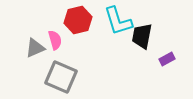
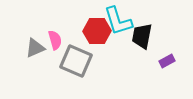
red hexagon: moved 19 px right, 11 px down; rotated 12 degrees clockwise
purple rectangle: moved 2 px down
gray square: moved 15 px right, 16 px up
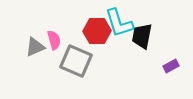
cyan L-shape: moved 1 px right, 2 px down
pink semicircle: moved 1 px left
gray triangle: moved 1 px up
purple rectangle: moved 4 px right, 5 px down
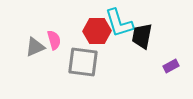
gray square: moved 7 px right, 1 px down; rotated 16 degrees counterclockwise
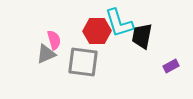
gray triangle: moved 11 px right, 7 px down
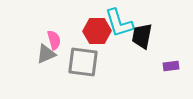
purple rectangle: rotated 21 degrees clockwise
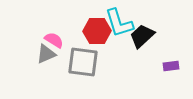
black trapezoid: rotated 36 degrees clockwise
pink semicircle: rotated 42 degrees counterclockwise
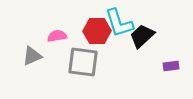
pink semicircle: moved 3 px right, 4 px up; rotated 42 degrees counterclockwise
gray triangle: moved 14 px left, 2 px down
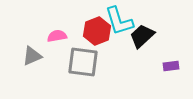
cyan L-shape: moved 2 px up
red hexagon: rotated 20 degrees counterclockwise
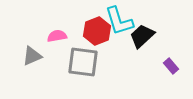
purple rectangle: rotated 56 degrees clockwise
